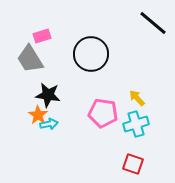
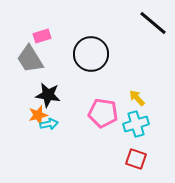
orange star: rotated 24 degrees clockwise
red square: moved 3 px right, 5 px up
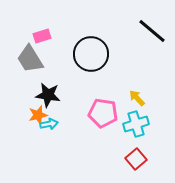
black line: moved 1 px left, 8 px down
red square: rotated 30 degrees clockwise
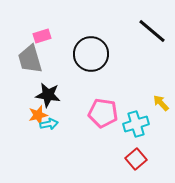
gray trapezoid: rotated 16 degrees clockwise
yellow arrow: moved 24 px right, 5 px down
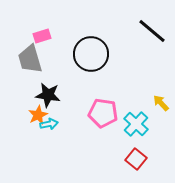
orange star: rotated 12 degrees counterclockwise
cyan cross: rotated 30 degrees counterclockwise
red square: rotated 10 degrees counterclockwise
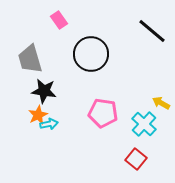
pink rectangle: moved 17 px right, 16 px up; rotated 72 degrees clockwise
black star: moved 4 px left, 4 px up
yellow arrow: rotated 18 degrees counterclockwise
cyan cross: moved 8 px right
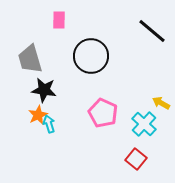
pink rectangle: rotated 36 degrees clockwise
black circle: moved 2 px down
black star: moved 1 px up
pink pentagon: rotated 16 degrees clockwise
cyan arrow: rotated 96 degrees counterclockwise
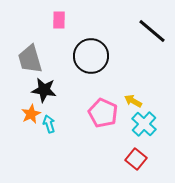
yellow arrow: moved 28 px left, 2 px up
orange star: moved 7 px left, 1 px up
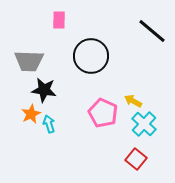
gray trapezoid: moved 1 px left, 2 px down; rotated 72 degrees counterclockwise
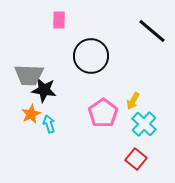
gray trapezoid: moved 14 px down
yellow arrow: rotated 90 degrees counterclockwise
pink pentagon: rotated 12 degrees clockwise
